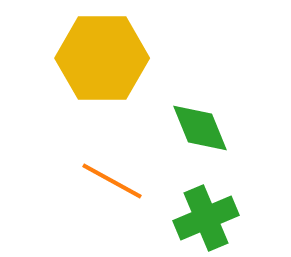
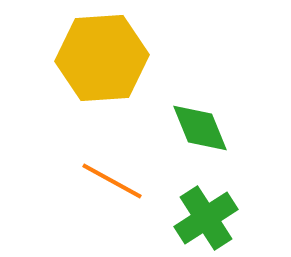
yellow hexagon: rotated 4 degrees counterclockwise
green cross: rotated 10 degrees counterclockwise
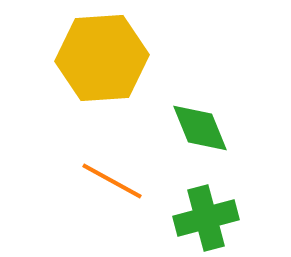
green cross: rotated 18 degrees clockwise
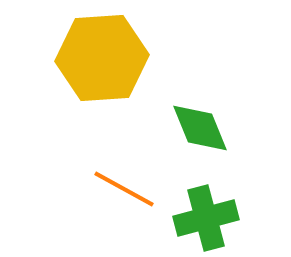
orange line: moved 12 px right, 8 px down
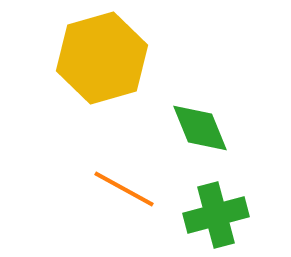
yellow hexagon: rotated 12 degrees counterclockwise
green cross: moved 10 px right, 3 px up
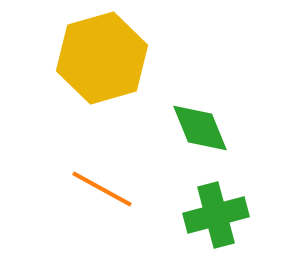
orange line: moved 22 px left
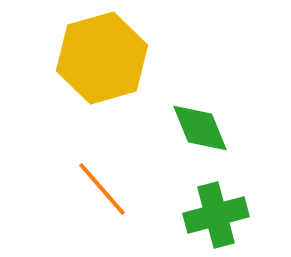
orange line: rotated 20 degrees clockwise
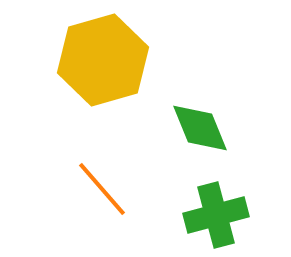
yellow hexagon: moved 1 px right, 2 px down
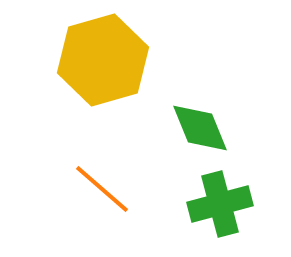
orange line: rotated 8 degrees counterclockwise
green cross: moved 4 px right, 11 px up
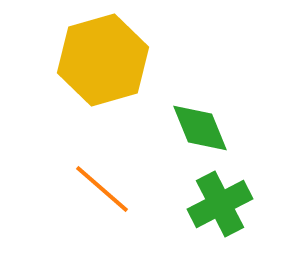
green cross: rotated 12 degrees counterclockwise
